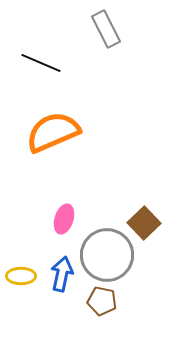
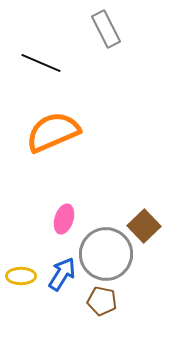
brown square: moved 3 px down
gray circle: moved 1 px left, 1 px up
blue arrow: rotated 20 degrees clockwise
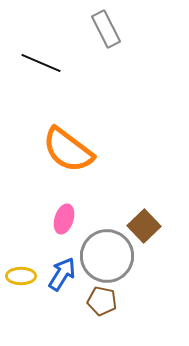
orange semicircle: moved 15 px right, 18 px down; rotated 120 degrees counterclockwise
gray circle: moved 1 px right, 2 px down
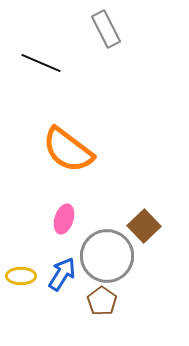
brown pentagon: rotated 24 degrees clockwise
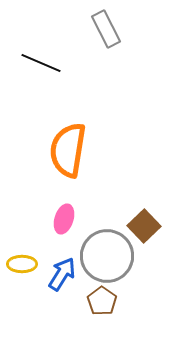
orange semicircle: rotated 62 degrees clockwise
yellow ellipse: moved 1 px right, 12 px up
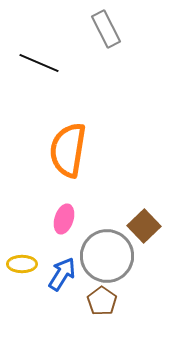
black line: moved 2 px left
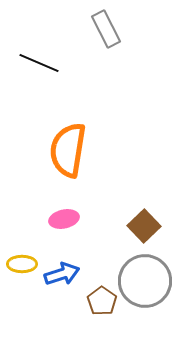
pink ellipse: rotated 60 degrees clockwise
gray circle: moved 38 px right, 25 px down
blue arrow: rotated 40 degrees clockwise
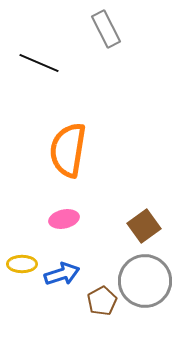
brown square: rotated 8 degrees clockwise
brown pentagon: rotated 8 degrees clockwise
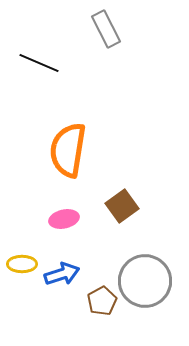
brown square: moved 22 px left, 20 px up
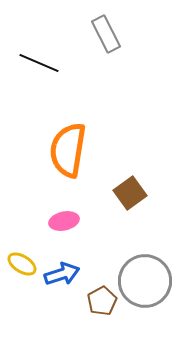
gray rectangle: moved 5 px down
brown square: moved 8 px right, 13 px up
pink ellipse: moved 2 px down
yellow ellipse: rotated 32 degrees clockwise
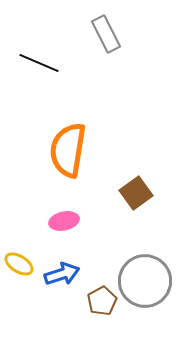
brown square: moved 6 px right
yellow ellipse: moved 3 px left
